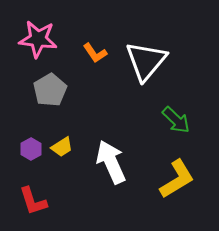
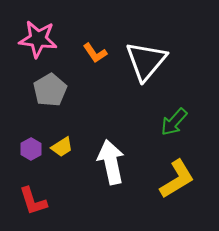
green arrow: moved 2 px left, 2 px down; rotated 88 degrees clockwise
white arrow: rotated 12 degrees clockwise
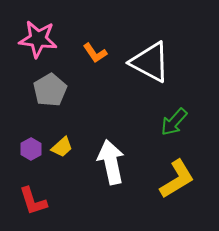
white triangle: moved 4 px right, 1 px down; rotated 42 degrees counterclockwise
yellow trapezoid: rotated 10 degrees counterclockwise
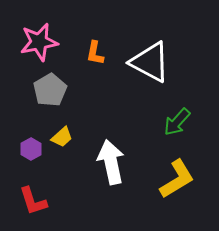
pink star: moved 1 px right, 3 px down; rotated 18 degrees counterclockwise
orange L-shape: rotated 45 degrees clockwise
green arrow: moved 3 px right
yellow trapezoid: moved 10 px up
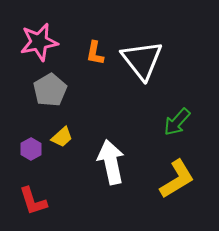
white triangle: moved 8 px left, 2 px up; rotated 24 degrees clockwise
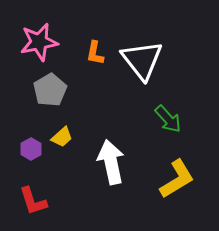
green arrow: moved 9 px left, 3 px up; rotated 84 degrees counterclockwise
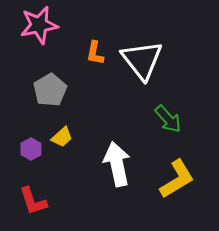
pink star: moved 17 px up
white arrow: moved 6 px right, 2 px down
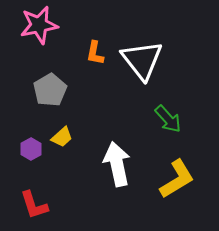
red L-shape: moved 1 px right, 4 px down
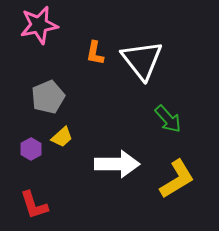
gray pentagon: moved 2 px left, 7 px down; rotated 8 degrees clockwise
white arrow: rotated 102 degrees clockwise
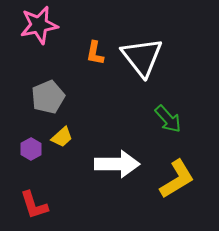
white triangle: moved 3 px up
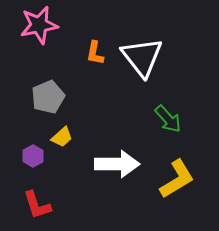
purple hexagon: moved 2 px right, 7 px down
red L-shape: moved 3 px right
